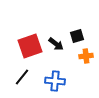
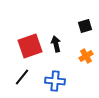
black square: moved 8 px right, 10 px up
black arrow: rotated 140 degrees counterclockwise
orange cross: rotated 24 degrees counterclockwise
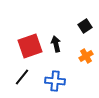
black square: rotated 16 degrees counterclockwise
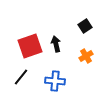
black line: moved 1 px left
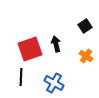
red square: moved 3 px down
orange cross: rotated 24 degrees counterclockwise
black line: rotated 36 degrees counterclockwise
blue cross: moved 1 px left, 2 px down; rotated 24 degrees clockwise
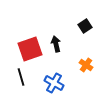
orange cross: moved 9 px down
black line: rotated 18 degrees counterclockwise
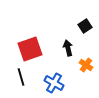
black arrow: moved 12 px right, 4 px down
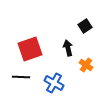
black line: rotated 72 degrees counterclockwise
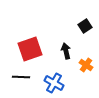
black arrow: moved 2 px left, 3 px down
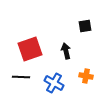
black square: rotated 24 degrees clockwise
orange cross: moved 11 px down; rotated 24 degrees counterclockwise
